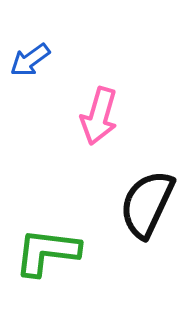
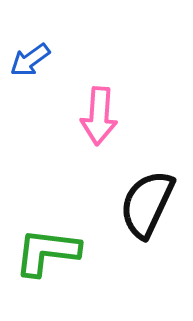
pink arrow: rotated 12 degrees counterclockwise
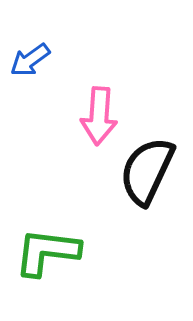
black semicircle: moved 33 px up
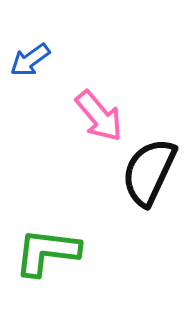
pink arrow: rotated 44 degrees counterclockwise
black semicircle: moved 2 px right, 1 px down
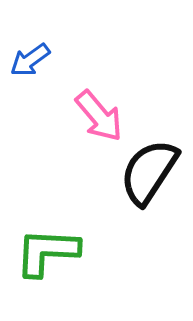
black semicircle: rotated 8 degrees clockwise
green L-shape: rotated 4 degrees counterclockwise
